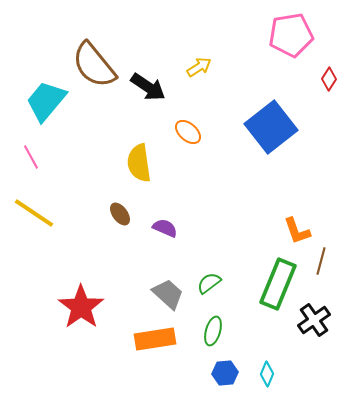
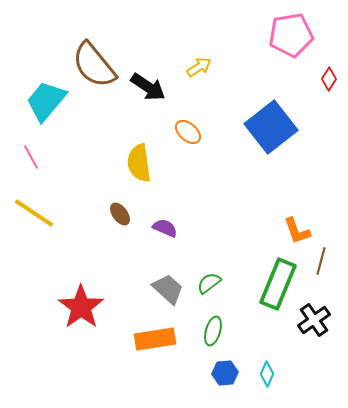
gray trapezoid: moved 5 px up
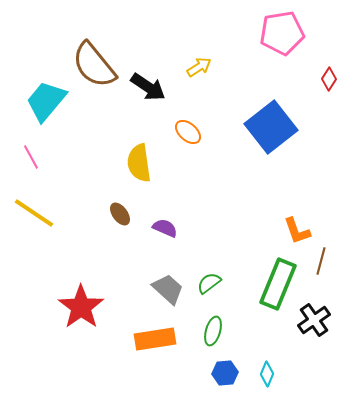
pink pentagon: moved 9 px left, 2 px up
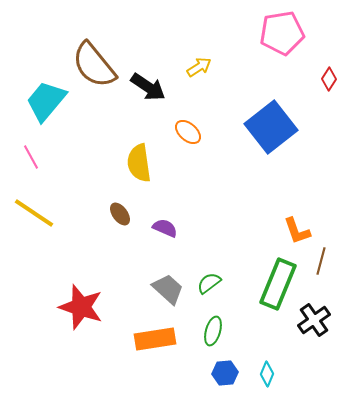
red star: rotated 18 degrees counterclockwise
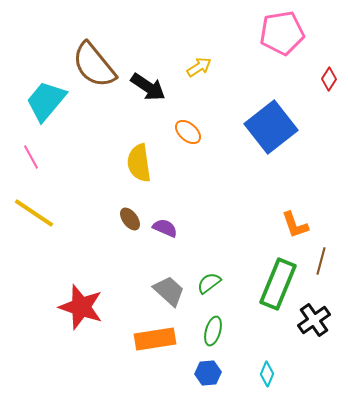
brown ellipse: moved 10 px right, 5 px down
orange L-shape: moved 2 px left, 6 px up
gray trapezoid: moved 1 px right, 2 px down
blue hexagon: moved 17 px left
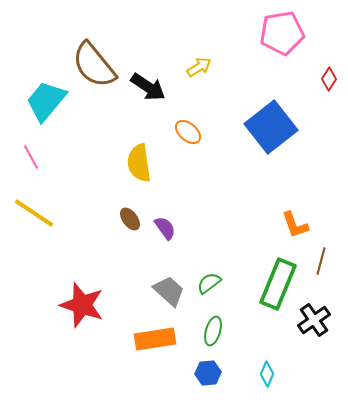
purple semicircle: rotated 30 degrees clockwise
red star: moved 1 px right, 2 px up
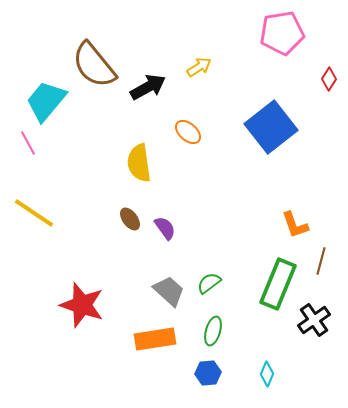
black arrow: rotated 63 degrees counterclockwise
pink line: moved 3 px left, 14 px up
